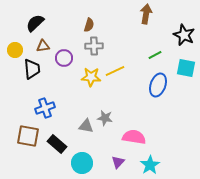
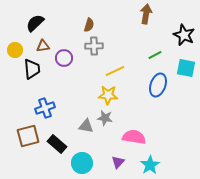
yellow star: moved 17 px right, 18 px down
brown square: rotated 25 degrees counterclockwise
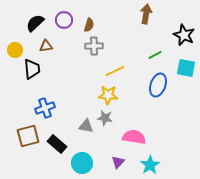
brown triangle: moved 3 px right
purple circle: moved 38 px up
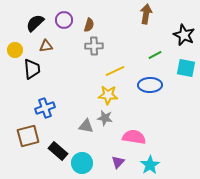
blue ellipse: moved 8 px left; rotated 70 degrees clockwise
black rectangle: moved 1 px right, 7 px down
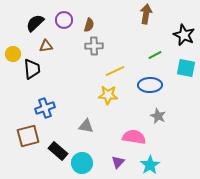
yellow circle: moved 2 px left, 4 px down
gray star: moved 53 px right, 2 px up; rotated 14 degrees clockwise
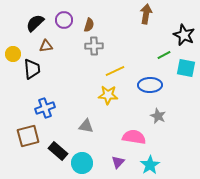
green line: moved 9 px right
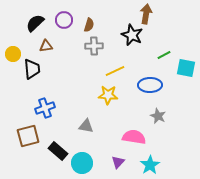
black star: moved 52 px left
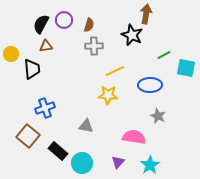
black semicircle: moved 6 px right, 1 px down; rotated 18 degrees counterclockwise
yellow circle: moved 2 px left
brown square: rotated 35 degrees counterclockwise
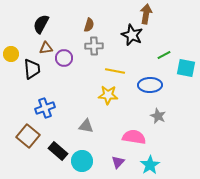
purple circle: moved 38 px down
brown triangle: moved 2 px down
yellow line: rotated 36 degrees clockwise
cyan circle: moved 2 px up
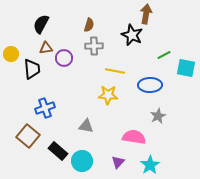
gray star: rotated 21 degrees clockwise
